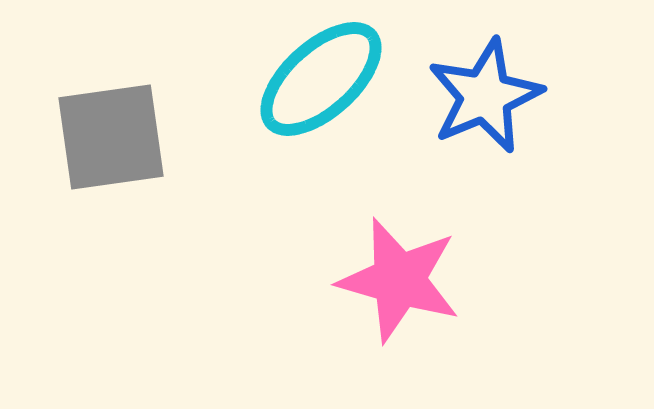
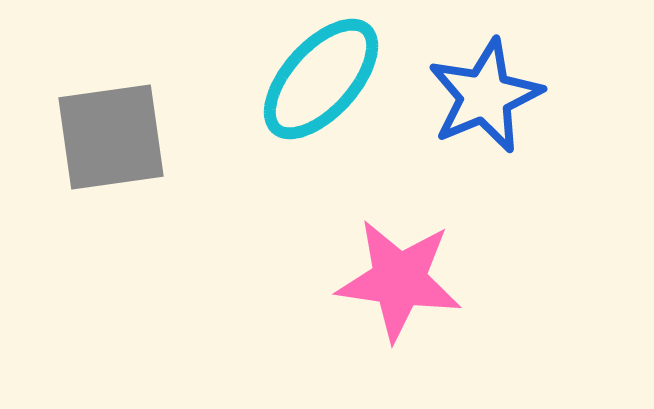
cyan ellipse: rotated 6 degrees counterclockwise
pink star: rotated 8 degrees counterclockwise
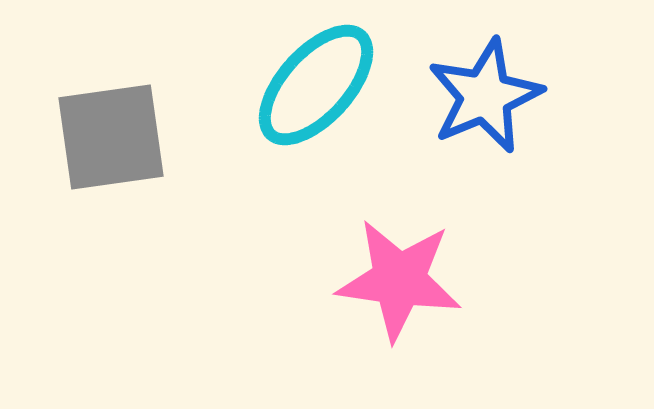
cyan ellipse: moved 5 px left, 6 px down
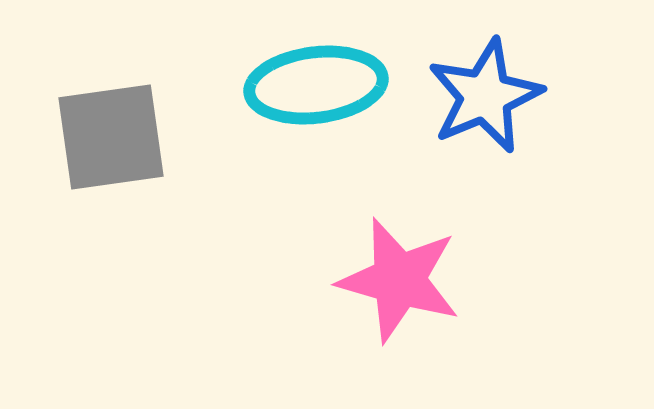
cyan ellipse: rotated 41 degrees clockwise
pink star: rotated 8 degrees clockwise
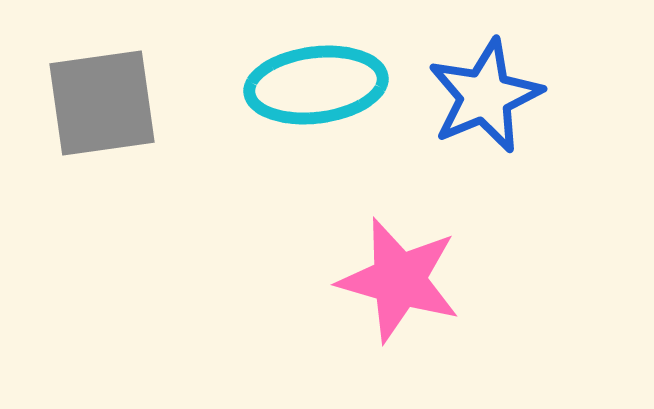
gray square: moved 9 px left, 34 px up
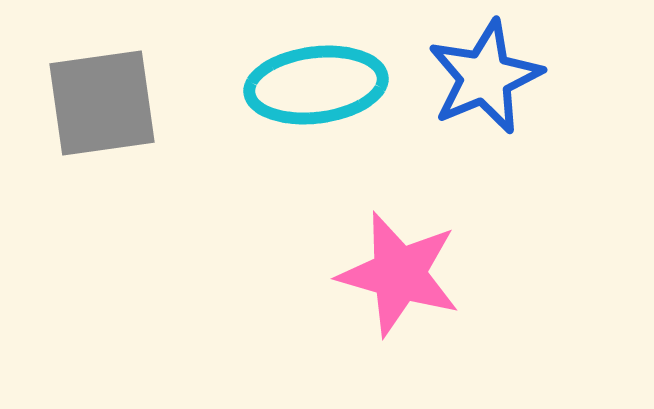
blue star: moved 19 px up
pink star: moved 6 px up
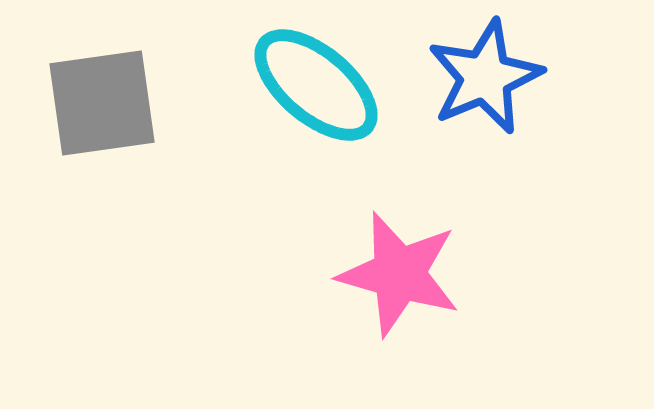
cyan ellipse: rotated 47 degrees clockwise
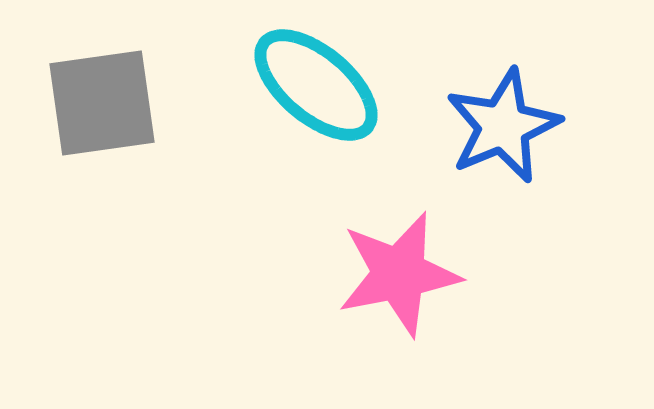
blue star: moved 18 px right, 49 px down
pink star: rotated 27 degrees counterclockwise
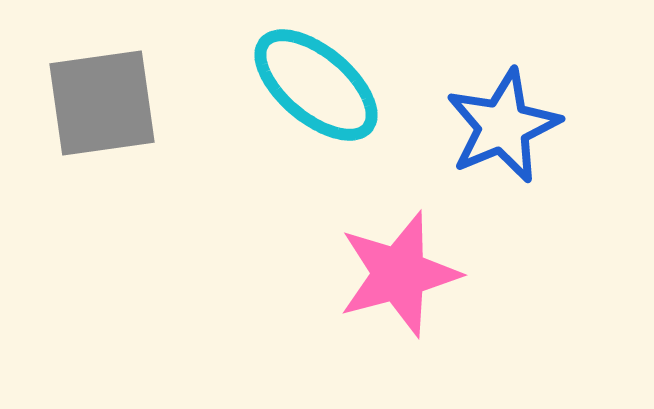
pink star: rotated 4 degrees counterclockwise
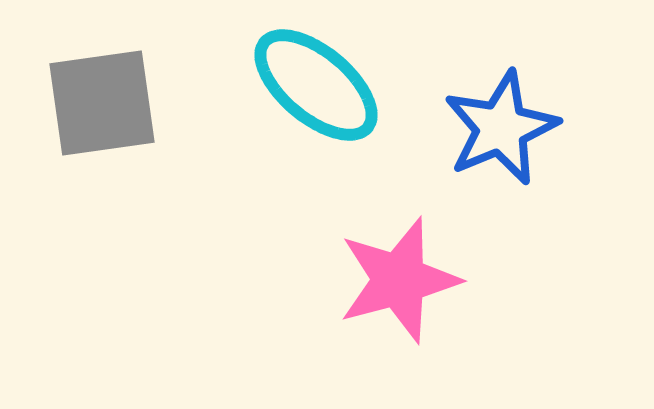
blue star: moved 2 px left, 2 px down
pink star: moved 6 px down
